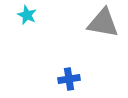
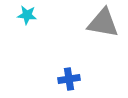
cyan star: rotated 18 degrees counterclockwise
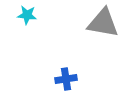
blue cross: moved 3 px left
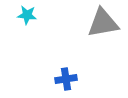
gray triangle: rotated 20 degrees counterclockwise
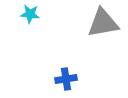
cyan star: moved 3 px right, 1 px up
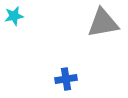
cyan star: moved 16 px left, 2 px down; rotated 18 degrees counterclockwise
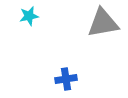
cyan star: moved 15 px right
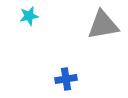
gray triangle: moved 2 px down
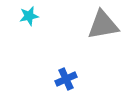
blue cross: rotated 15 degrees counterclockwise
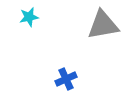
cyan star: moved 1 px down
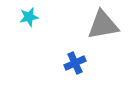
blue cross: moved 9 px right, 16 px up
